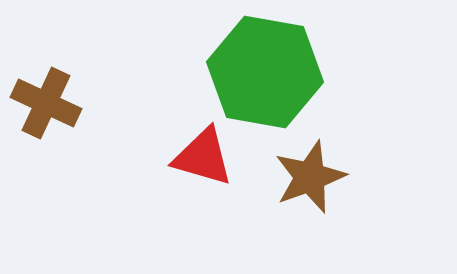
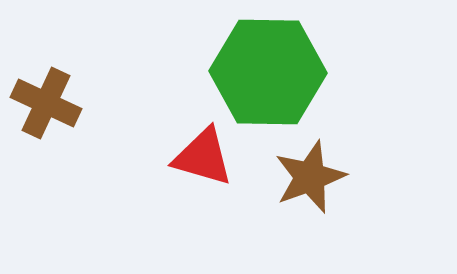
green hexagon: moved 3 px right; rotated 9 degrees counterclockwise
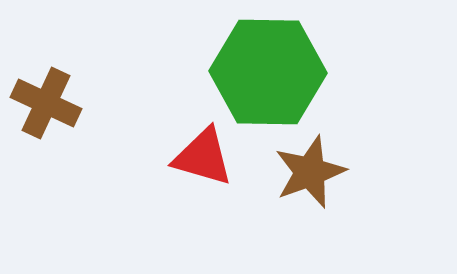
brown star: moved 5 px up
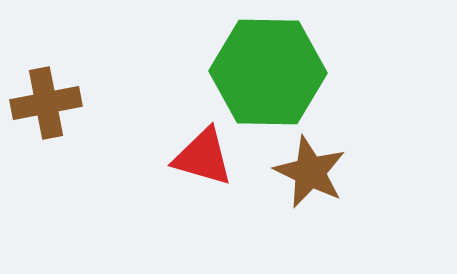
brown cross: rotated 36 degrees counterclockwise
brown star: rotated 26 degrees counterclockwise
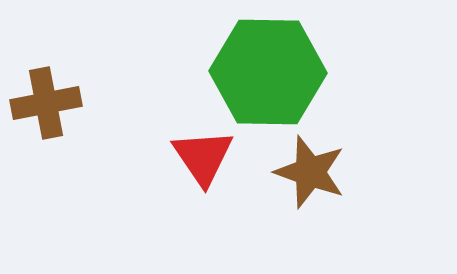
red triangle: rotated 40 degrees clockwise
brown star: rotated 6 degrees counterclockwise
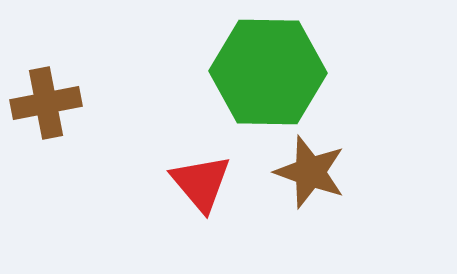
red triangle: moved 2 px left, 26 px down; rotated 6 degrees counterclockwise
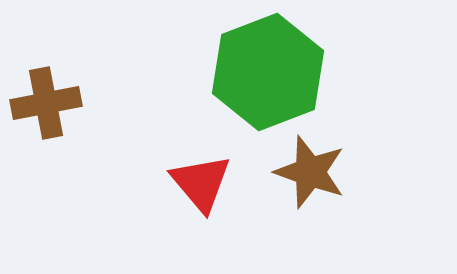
green hexagon: rotated 22 degrees counterclockwise
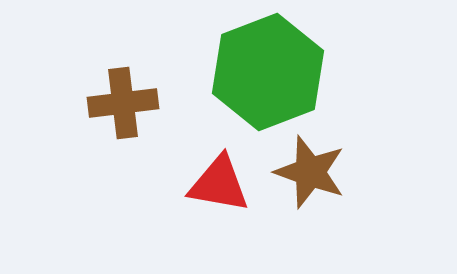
brown cross: moved 77 px right; rotated 4 degrees clockwise
red triangle: moved 18 px right, 1 px down; rotated 40 degrees counterclockwise
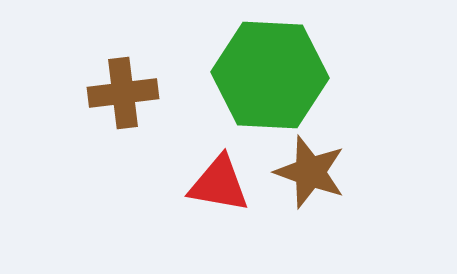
green hexagon: moved 2 px right, 3 px down; rotated 24 degrees clockwise
brown cross: moved 10 px up
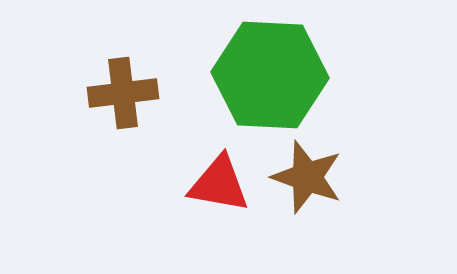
brown star: moved 3 px left, 5 px down
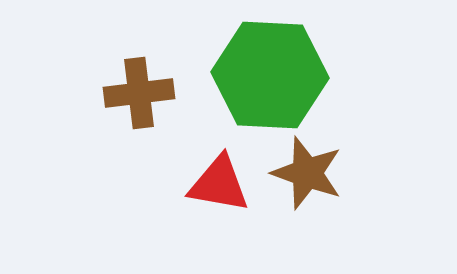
brown cross: moved 16 px right
brown star: moved 4 px up
